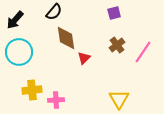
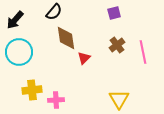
pink line: rotated 45 degrees counterclockwise
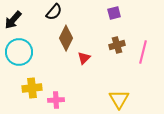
black arrow: moved 2 px left
brown diamond: rotated 35 degrees clockwise
brown cross: rotated 21 degrees clockwise
pink line: rotated 25 degrees clockwise
yellow cross: moved 2 px up
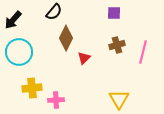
purple square: rotated 16 degrees clockwise
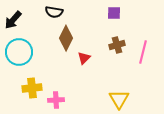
black semicircle: rotated 60 degrees clockwise
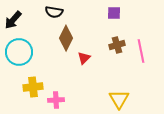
pink line: moved 2 px left, 1 px up; rotated 25 degrees counterclockwise
yellow cross: moved 1 px right, 1 px up
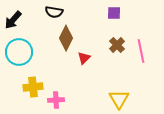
brown cross: rotated 28 degrees counterclockwise
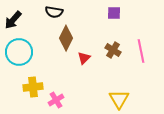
brown cross: moved 4 px left, 5 px down; rotated 14 degrees counterclockwise
pink cross: rotated 28 degrees counterclockwise
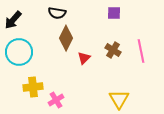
black semicircle: moved 3 px right, 1 px down
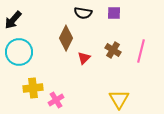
black semicircle: moved 26 px right
pink line: rotated 25 degrees clockwise
yellow cross: moved 1 px down
